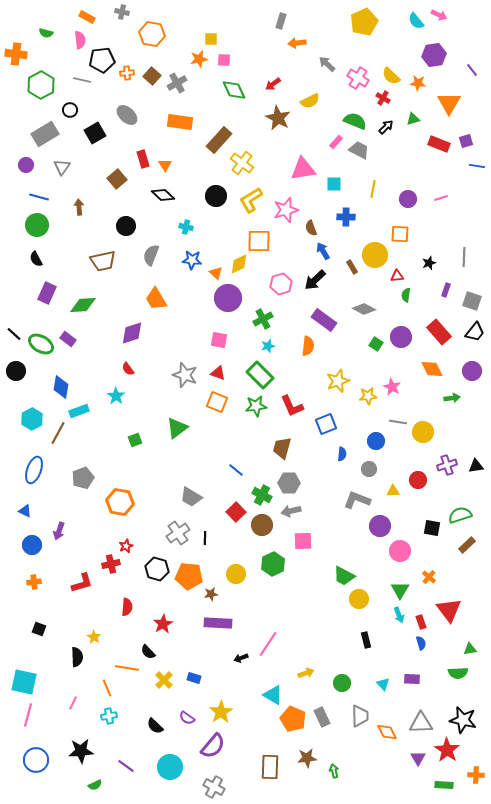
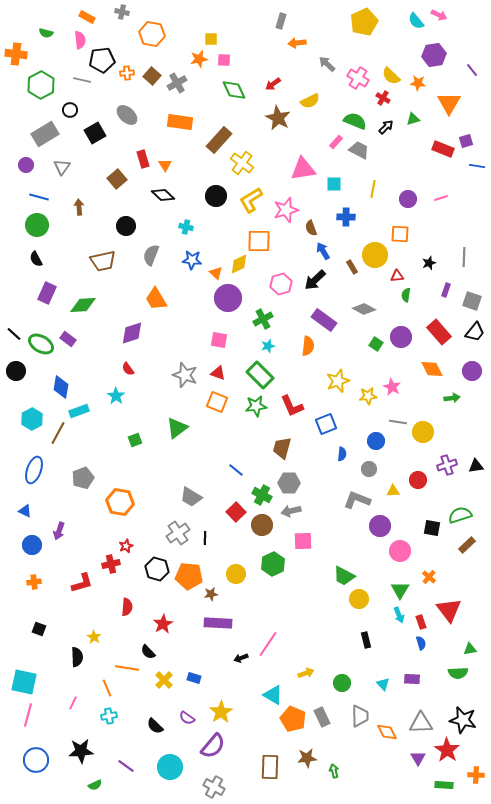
red rectangle at (439, 144): moved 4 px right, 5 px down
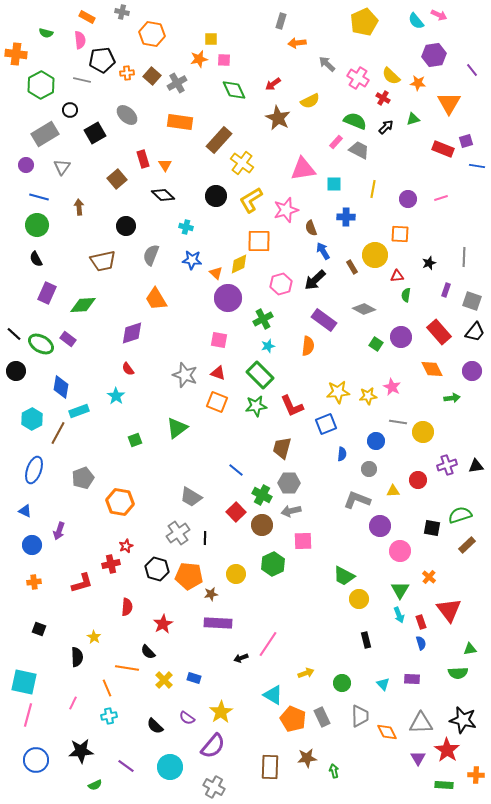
yellow star at (338, 381): moved 11 px down; rotated 15 degrees clockwise
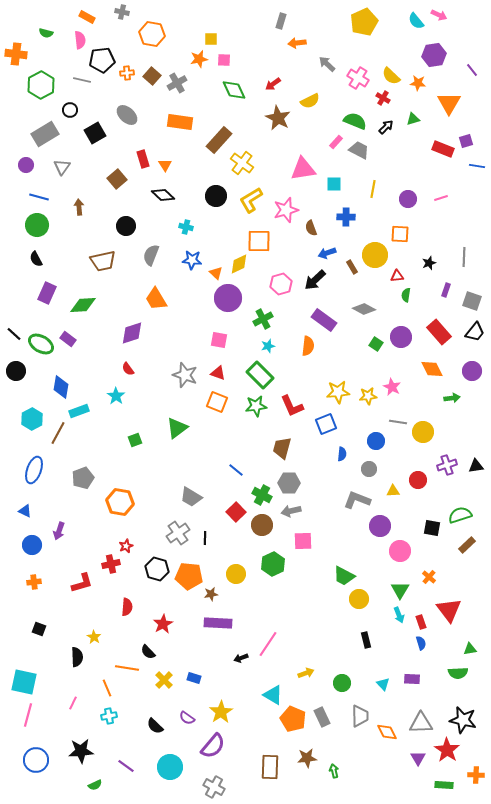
blue arrow at (323, 251): moved 4 px right, 2 px down; rotated 78 degrees counterclockwise
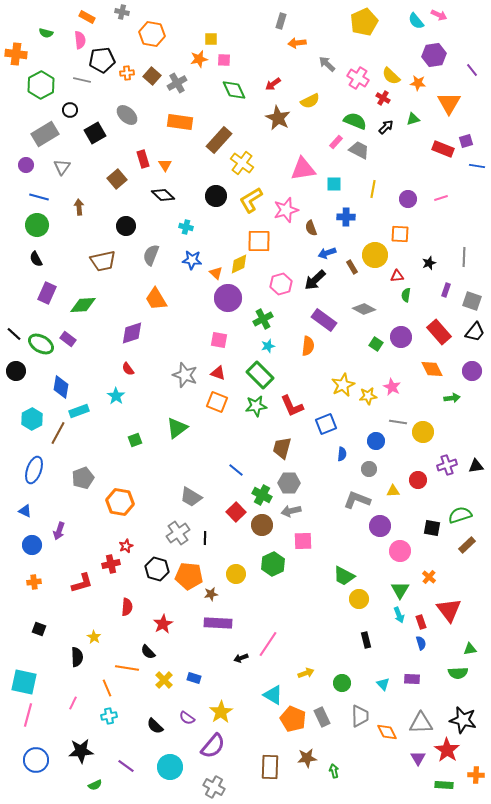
yellow star at (338, 392): moved 5 px right, 7 px up; rotated 20 degrees counterclockwise
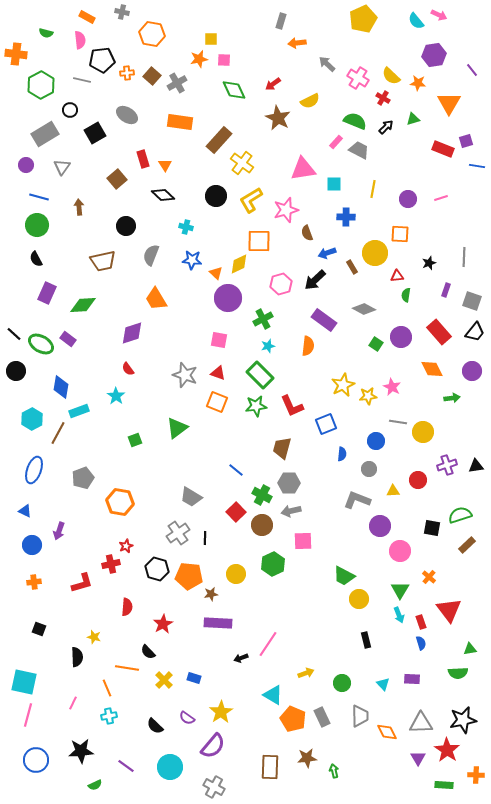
yellow pentagon at (364, 22): moved 1 px left, 3 px up
gray ellipse at (127, 115): rotated 10 degrees counterclockwise
brown semicircle at (311, 228): moved 4 px left, 5 px down
yellow circle at (375, 255): moved 2 px up
yellow star at (94, 637): rotated 16 degrees counterclockwise
black star at (463, 720): rotated 24 degrees counterclockwise
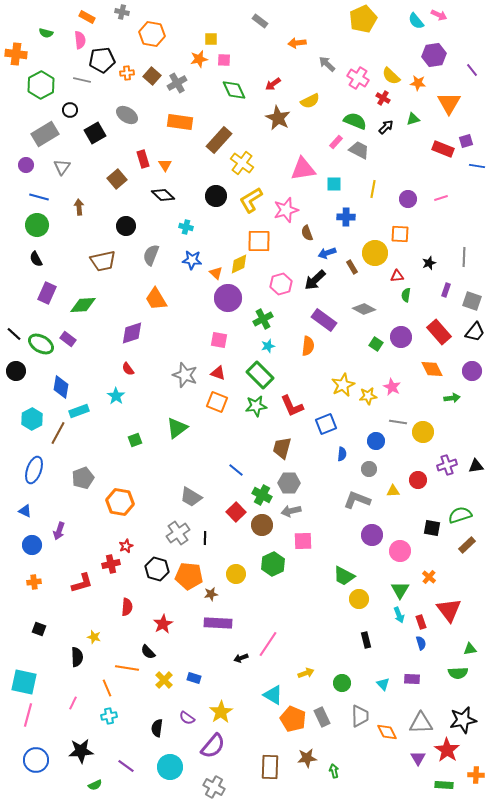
gray rectangle at (281, 21): moved 21 px left; rotated 70 degrees counterclockwise
purple circle at (380, 526): moved 8 px left, 9 px down
black semicircle at (155, 726): moved 2 px right, 2 px down; rotated 54 degrees clockwise
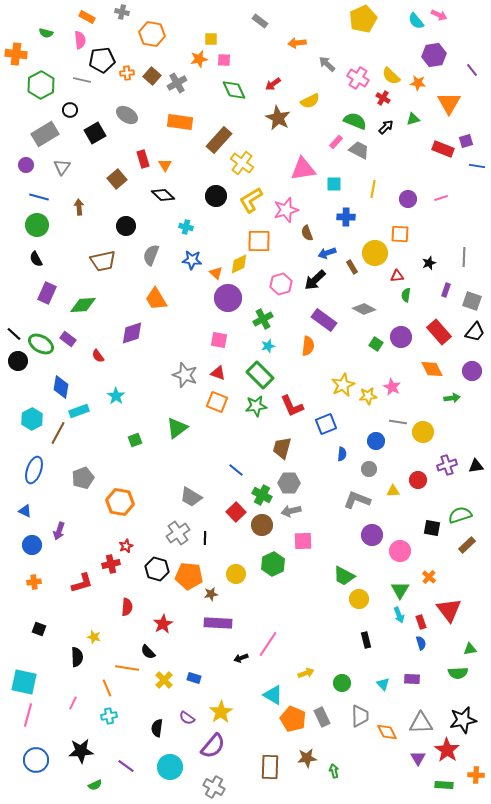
red semicircle at (128, 369): moved 30 px left, 13 px up
black circle at (16, 371): moved 2 px right, 10 px up
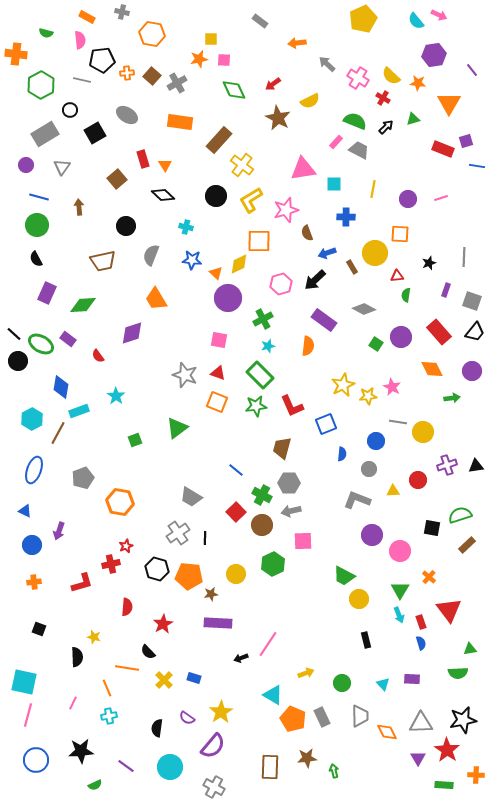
yellow cross at (242, 163): moved 2 px down
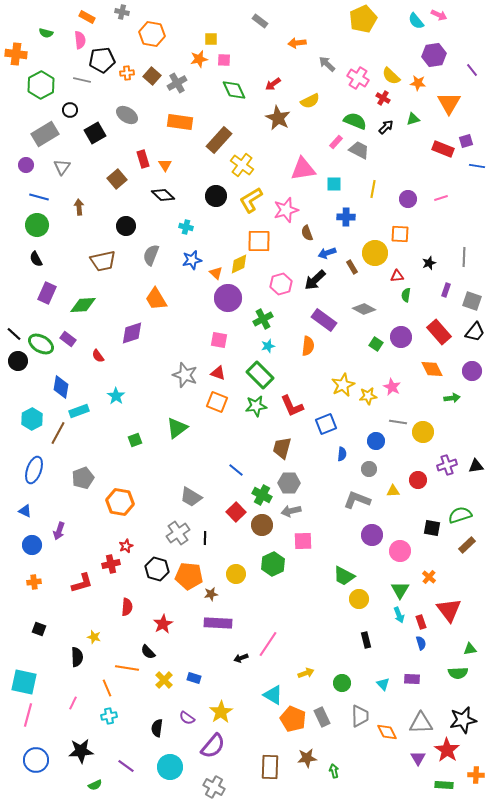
blue star at (192, 260): rotated 18 degrees counterclockwise
